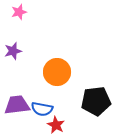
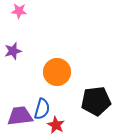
pink star: moved 1 px up; rotated 21 degrees clockwise
purple trapezoid: moved 3 px right, 11 px down
blue semicircle: rotated 85 degrees counterclockwise
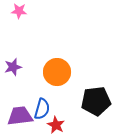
purple star: moved 16 px down
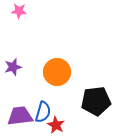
blue semicircle: moved 1 px right, 3 px down
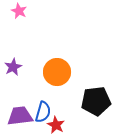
pink star: rotated 21 degrees clockwise
purple star: rotated 12 degrees counterclockwise
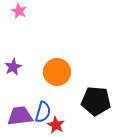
black pentagon: rotated 12 degrees clockwise
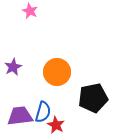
pink star: moved 11 px right
black pentagon: moved 3 px left, 3 px up; rotated 16 degrees counterclockwise
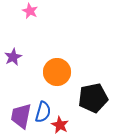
purple star: moved 10 px up
purple trapezoid: moved 1 px right; rotated 72 degrees counterclockwise
red star: moved 4 px right
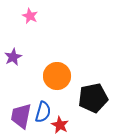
pink star: moved 5 px down
orange circle: moved 4 px down
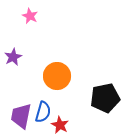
black pentagon: moved 12 px right
